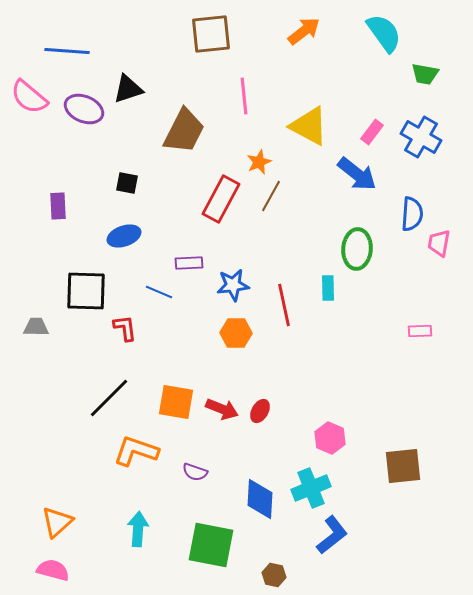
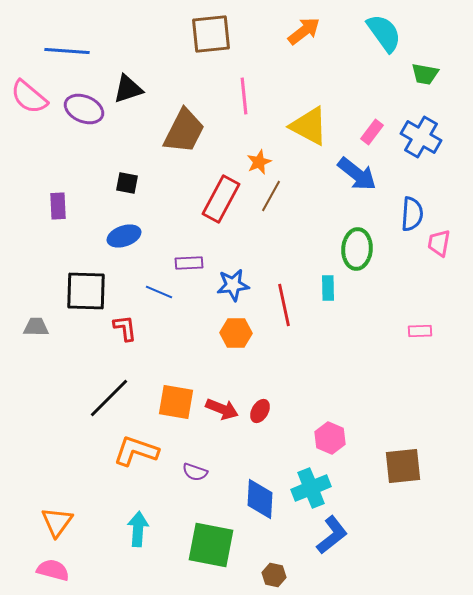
orange triangle at (57, 522): rotated 12 degrees counterclockwise
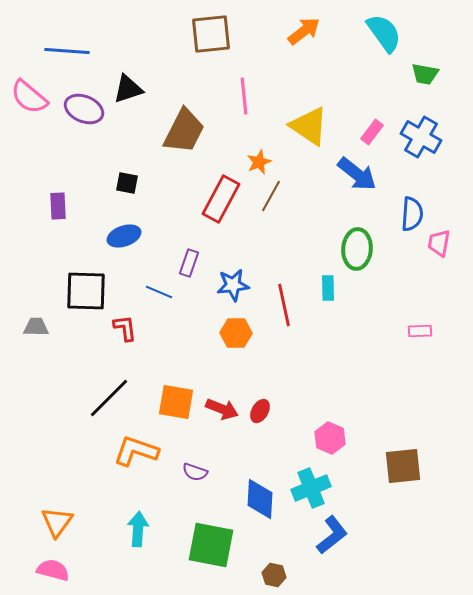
yellow triangle at (309, 126): rotated 6 degrees clockwise
purple rectangle at (189, 263): rotated 68 degrees counterclockwise
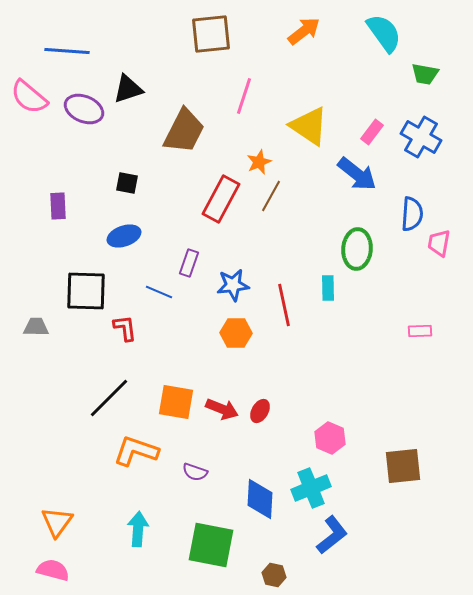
pink line at (244, 96): rotated 24 degrees clockwise
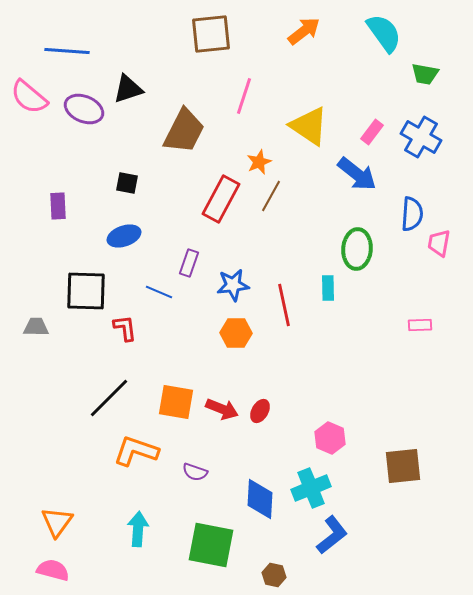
pink rectangle at (420, 331): moved 6 px up
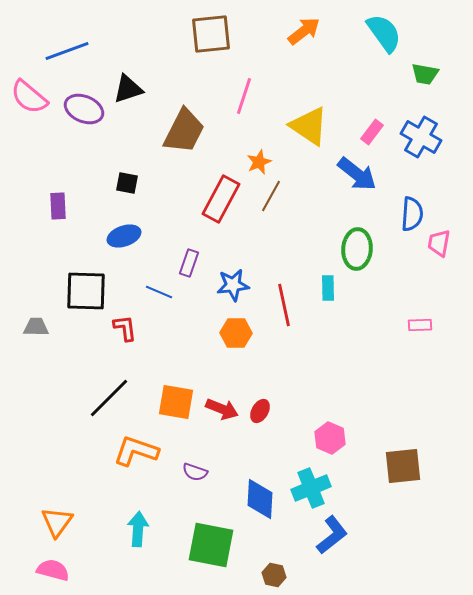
blue line at (67, 51): rotated 24 degrees counterclockwise
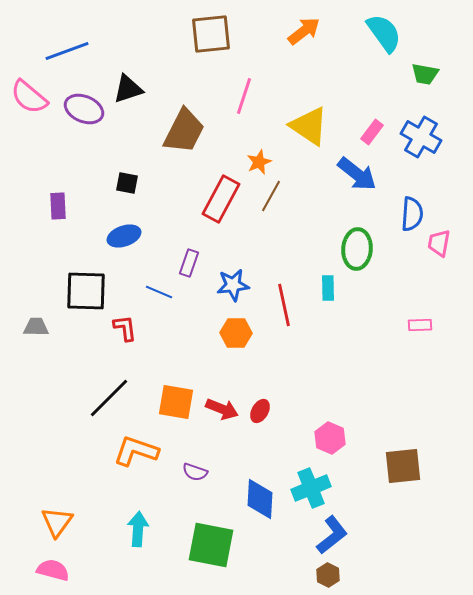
brown hexagon at (274, 575): moved 54 px right; rotated 15 degrees clockwise
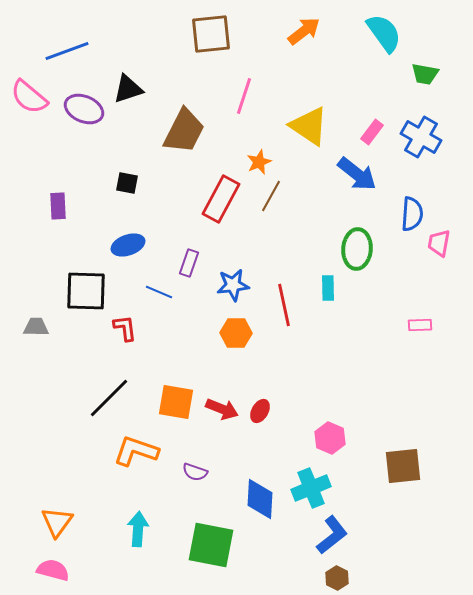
blue ellipse at (124, 236): moved 4 px right, 9 px down
brown hexagon at (328, 575): moved 9 px right, 3 px down
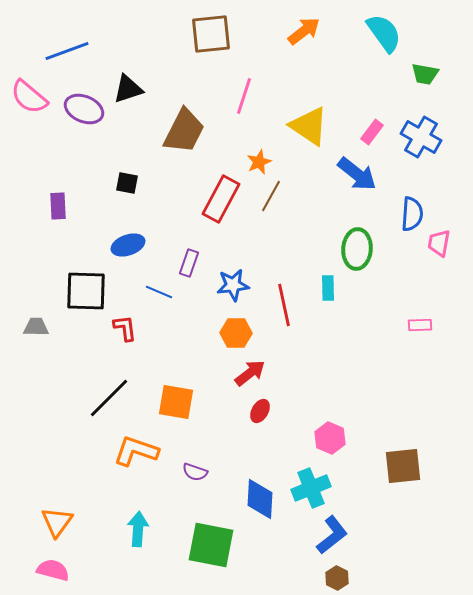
red arrow at (222, 409): moved 28 px right, 36 px up; rotated 60 degrees counterclockwise
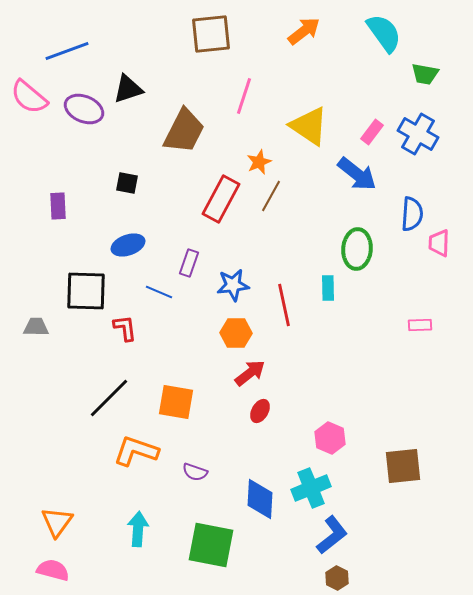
blue cross at (421, 137): moved 3 px left, 3 px up
pink trapezoid at (439, 243): rotated 8 degrees counterclockwise
